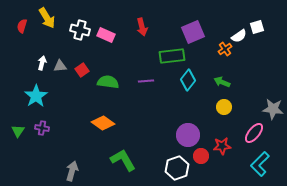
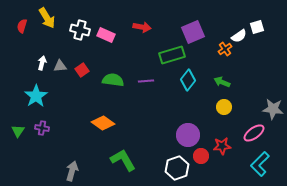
red arrow: rotated 66 degrees counterclockwise
green rectangle: moved 1 px up; rotated 10 degrees counterclockwise
green semicircle: moved 5 px right, 2 px up
pink ellipse: rotated 15 degrees clockwise
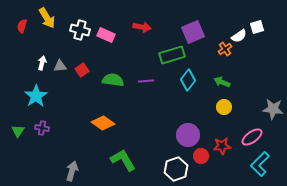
pink ellipse: moved 2 px left, 4 px down
white hexagon: moved 1 px left, 1 px down
